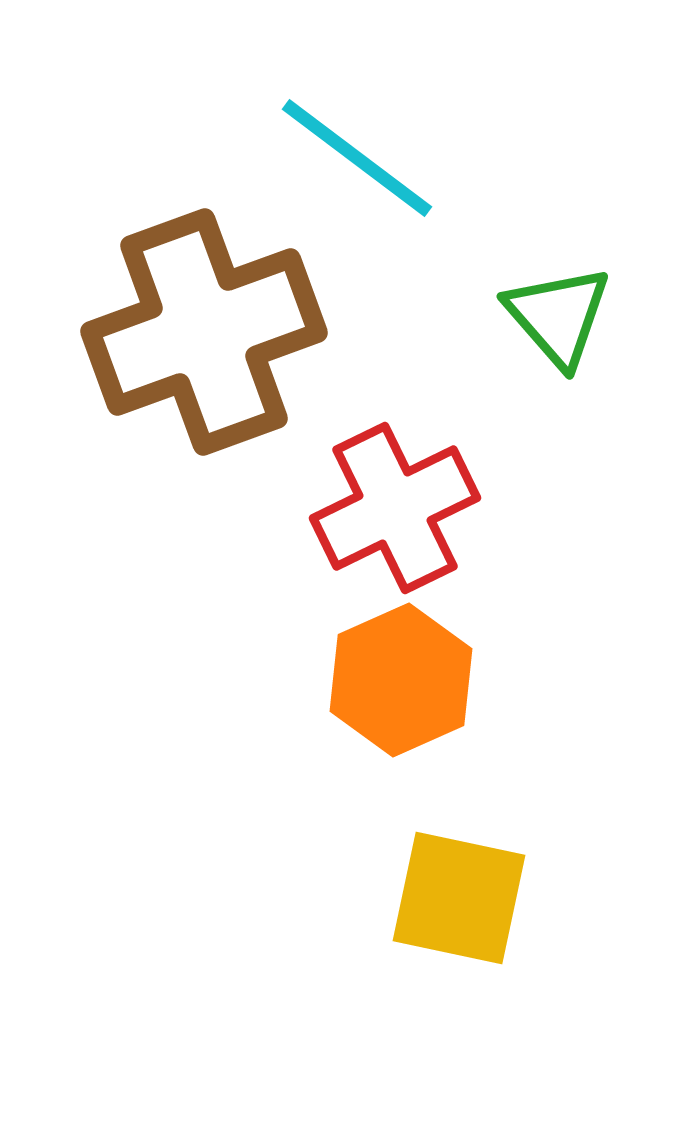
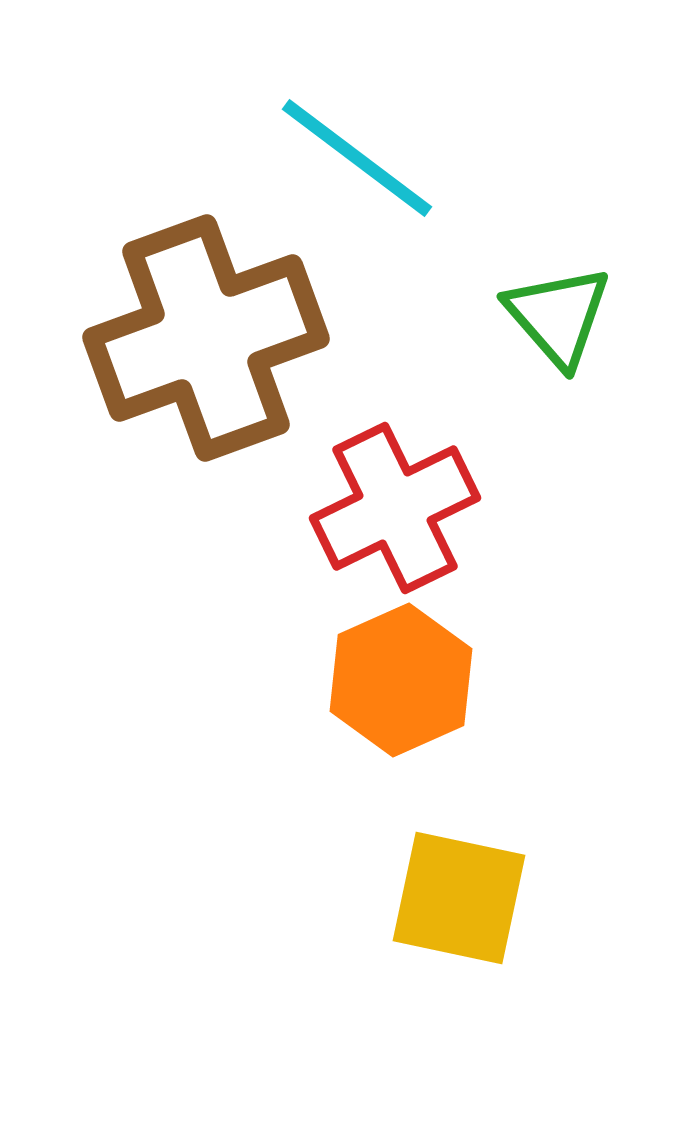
brown cross: moved 2 px right, 6 px down
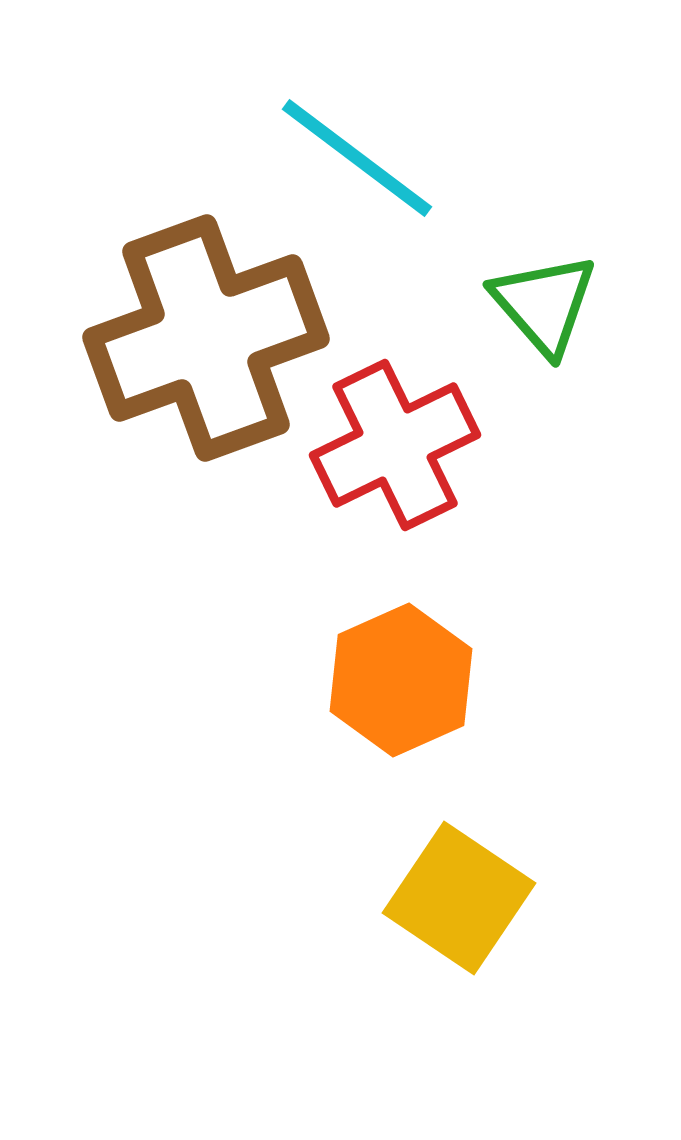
green triangle: moved 14 px left, 12 px up
red cross: moved 63 px up
yellow square: rotated 22 degrees clockwise
